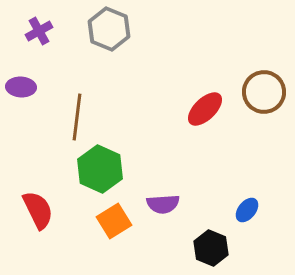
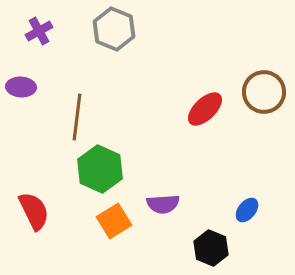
gray hexagon: moved 5 px right
red semicircle: moved 4 px left, 1 px down
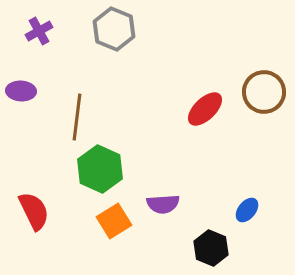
purple ellipse: moved 4 px down
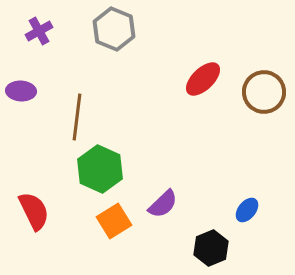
red ellipse: moved 2 px left, 30 px up
purple semicircle: rotated 40 degrees counterclockwise
black hexagon: rotated 16 degrees clockwise
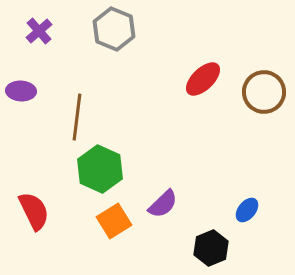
purple cross: rotated 12 degrees counterclockwise
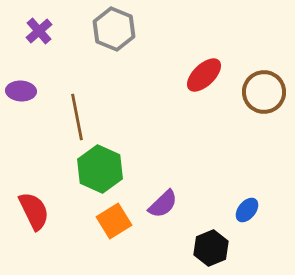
red ellipse: moved 1 px right, 4 px up
brown line: rotated 18 degrees counterclockwise
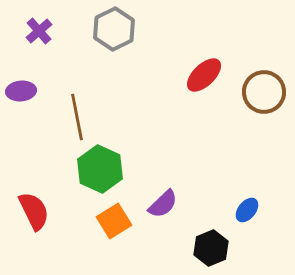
gray hexagon: rotated 12 degrees clockwise
purple ellipse: rotated 8 degrees counterclockwise
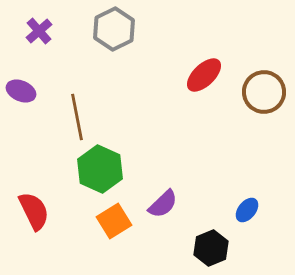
purple ellipse: rotated 28 degrees clockwise
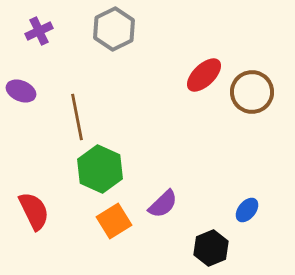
purple cross: rotated 16 degrees clockwise
brown circle: moved 12 px left
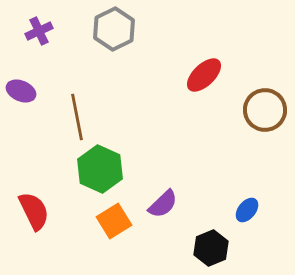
brown circle: moved 13 px right, 18 px down
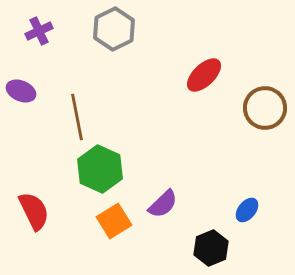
brown circle: moved 2 px up
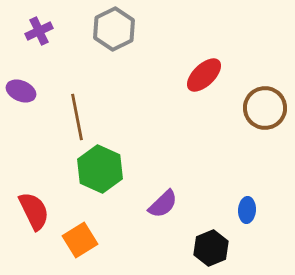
blue ellipse: rotated 35 degrees counterclockwise
orange square: moved 34 px left, 19 px down
